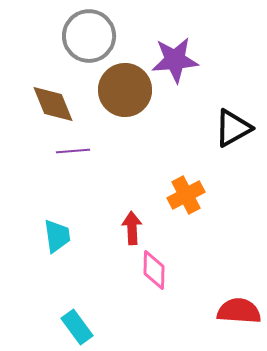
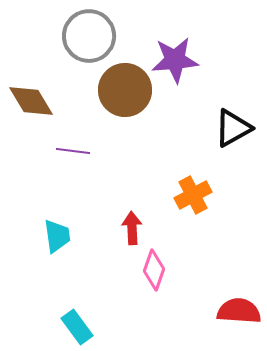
brown diamond: moved 22 px left, 3 px up; rotated 9 degrees counterclockwise
purple line: rotated 12 degrees clockwise
orange cross: moved 7 px right
pink diamond: rotated 18 degrees clockwise
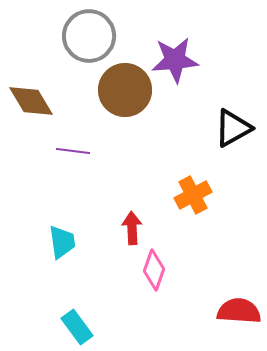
cyan trapezoid: moved 5 px right, 6 px down
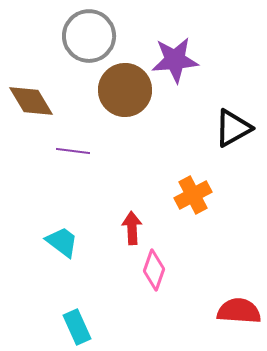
cyan trapezoid: rotated 45 degrees counterclockwise
cyan rectangle: rotated 12 degrees clockwise
